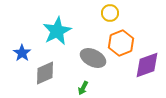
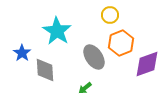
yellow circle: moved 2 px down
cyan star: rotated 12 degrees counterclockwise
gray ellipse: moved 1 px right, 1 px up; rotated 30 degrees clockwise
purple diamond: moved 1 px up
gray diamond: moved 3 px up; rotated 70 degrees counterclockwise
green arrow: moved 2 px right; rotated 24 degrees clockwise
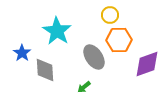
orange hexagon: moved 2 px left, 3 px up; rotated 20 degrees clockwise
green arrow: moved 1 px left, 1 px up
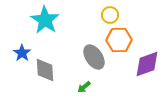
cyan star: moved 12 px left, 11 px up
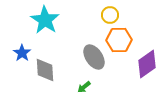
purple diamond: rotated 16 degrees counterclockwise
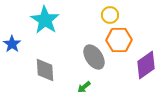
blue star: moved 10 px left, 9 px up
purple diamond: moved 1 px left, 1 px down
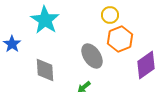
orange hexagon: moved 1 px right, 1 px up; rotated 20 degrees counterclockwise
gray ellipse: moved 2 px left, 1 px up
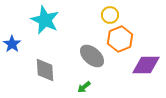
cyan star: rotated 8 degrees counterclockwise
gray ellipse: rotated 15 degrees counterclockwise
purple diamond: rotated 36 degrees clockwise
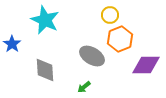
gray ellipse: rotated 10 degrees counterclockwise
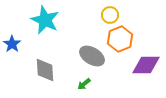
green arrow: moved 3 px up
